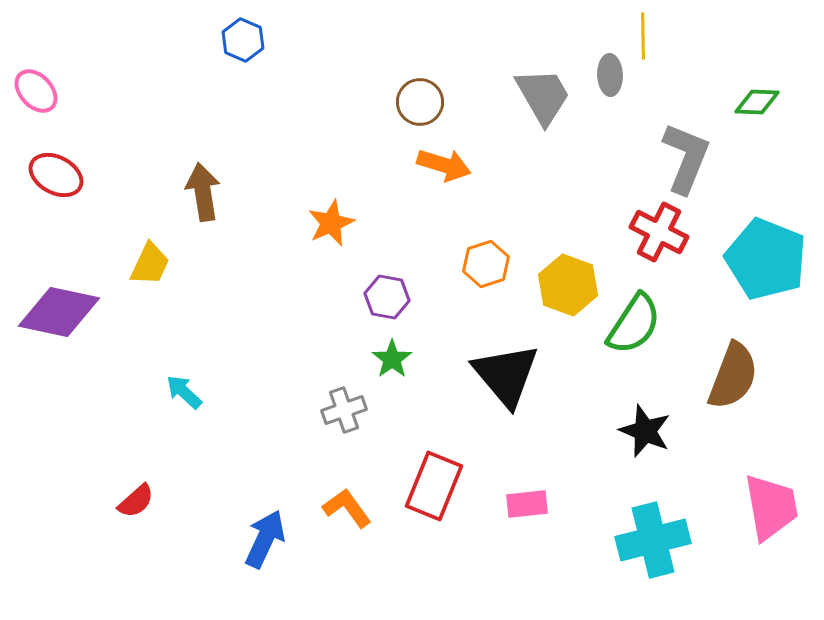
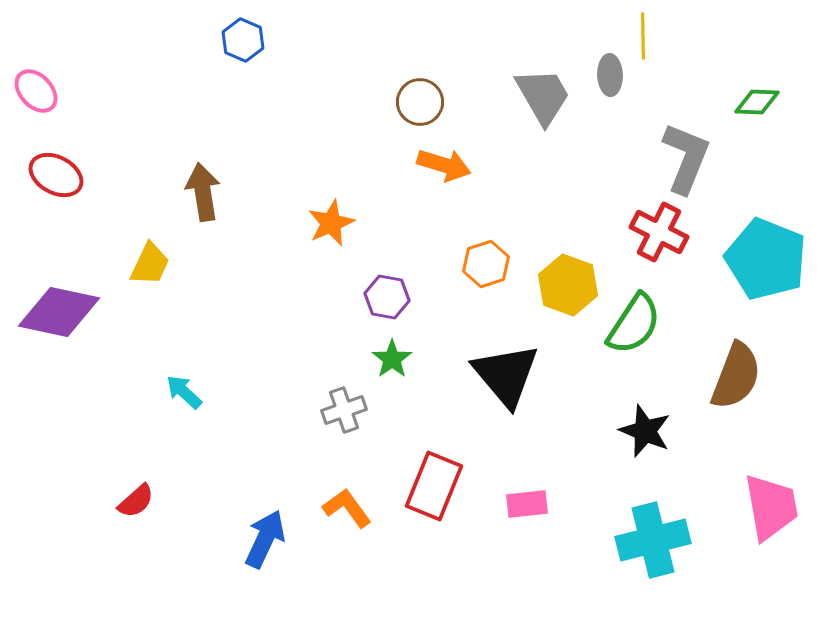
brown semicircle: moved 3 px right
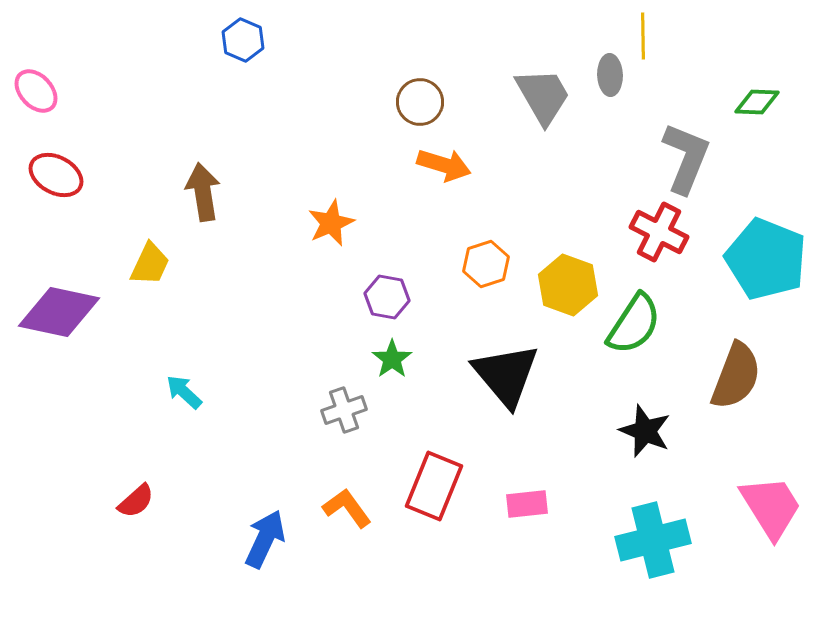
pink trapezoid: rotated 22 degrees counterclockwise
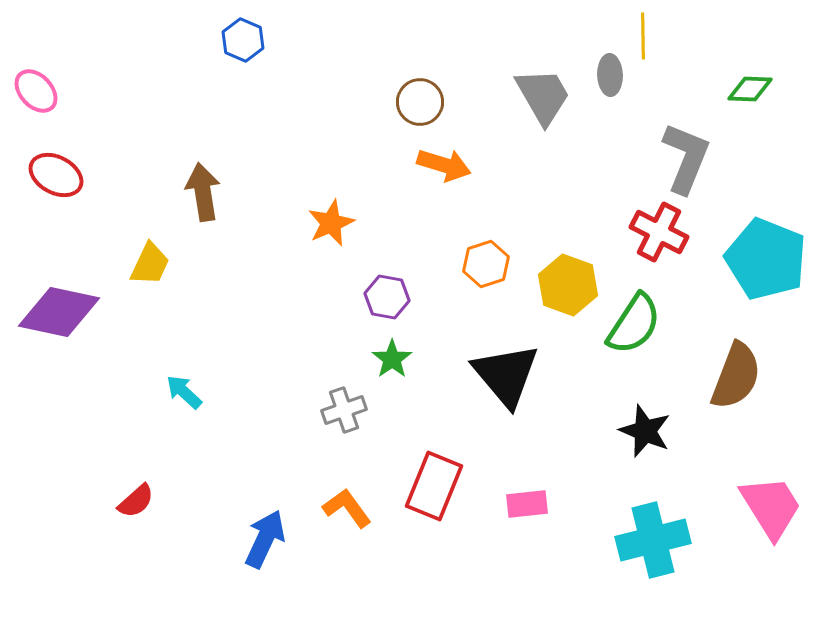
green diamond: moved 7 px left, 13 px up
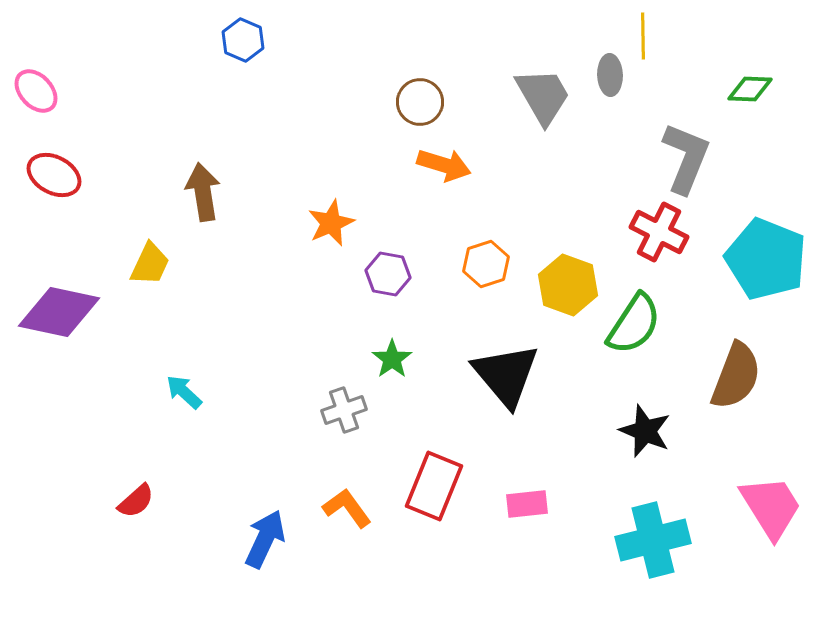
red ellipse: moved 2 px left
purple hexagon: moved 1 px right, 23 px up
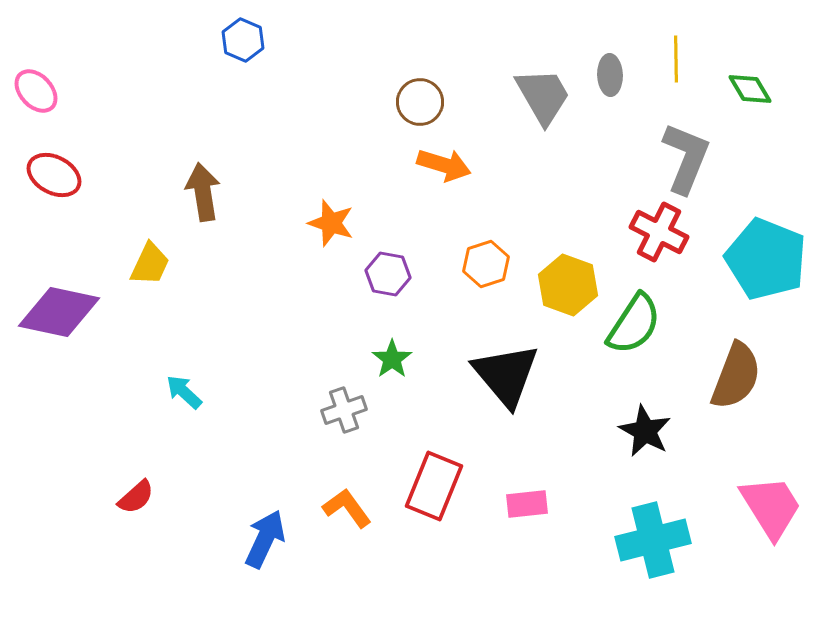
yellow line: moved 33 px right, 23 px down
green diamond: rotated 57 degrees clockwise
orange star: rotated 30 degrees counterclockwise
black star: rotated 6 degrees clockwise
red semicircle: moved 4 px up
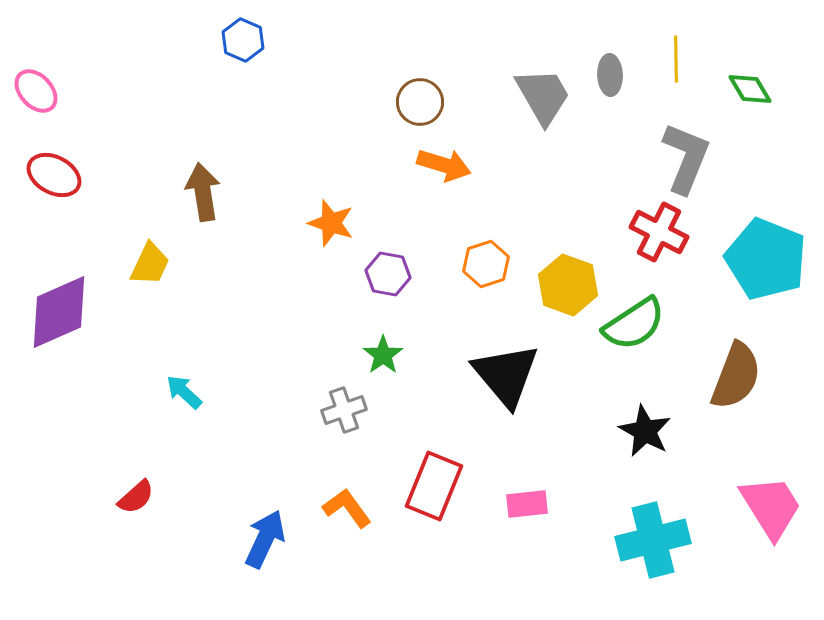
purple diamond: rotated 36 degrees counterclockwise
green semicircle: rotated 24 degrees clockwise
green star: moved 9 px left, 4 px up
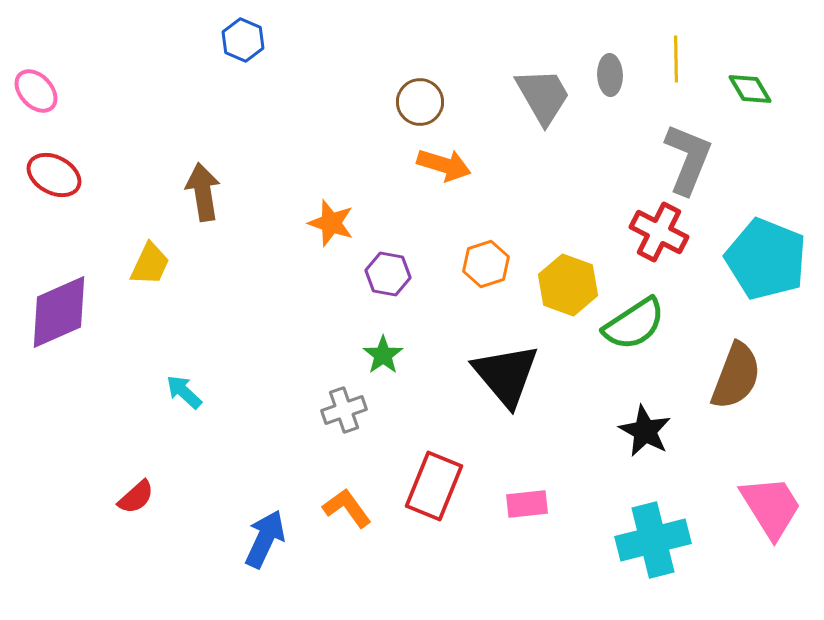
gray L-shape: moved 2 px right, 1 px down
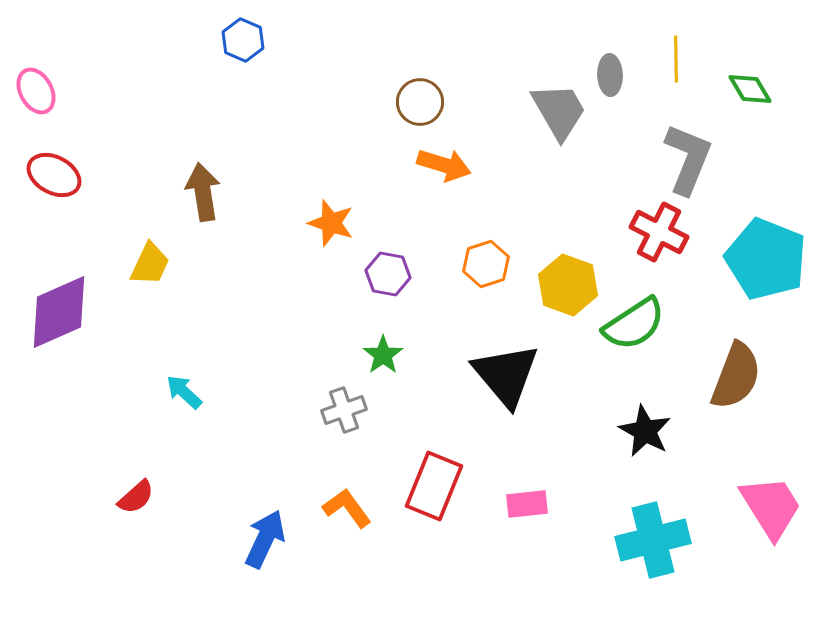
pink ellipse: rotated 15 degrees clockwise
gray trapezoid: moved 16 px right, 15 px down
